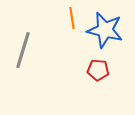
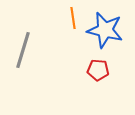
orange line: moved 1 px right
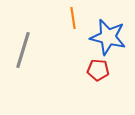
blue star: moved 3 px right, 7 px down
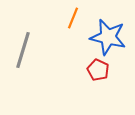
orange line: rotated 30 degrees clockwise
red pentagon: rotated 20 degrees clockwise
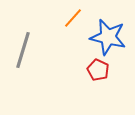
orange line: rotated 20 degrees clockwise
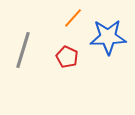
blue star: rotated 15 degrees counterclockwise
red pentagon: moved 31 px left, 13 px up
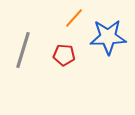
orange line: moved 1 px right
red pentagon: moved 3 px left, 2 px up; rotated 20 degrees counterclockwise
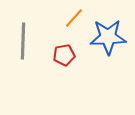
gray line: moved 9 px up; rotated 15 degrees counterclockwise
red pentagon: rotated 15 degrees counterclockwise
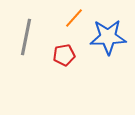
gray line: moved 3 px right, 4 px up; rotated 9 degrees clockwise
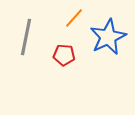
blue star: rotated 24 degrees counterclockwise
red pentagon: rotated 15 degrees clockwise
